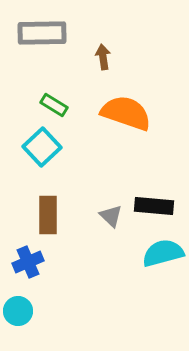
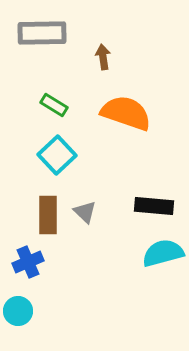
cyan square: moved 15 px right, 8 px down
gray triangle: moved 26 px left, 4 px up
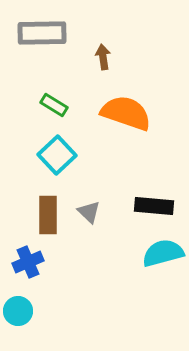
gray triangle: moved 4 px right
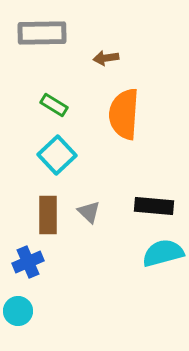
brown arrow: moved 3 px right, 1 px down; rotated 90 degrees counterclockwise
orange semicircle: moved 2 px left, 1 px down; rotated 105 degrees counterclockwise
